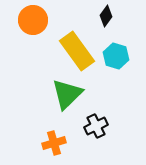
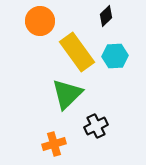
black diamond: rotated 10 degrees clockwise
orange circle: moved 7 px right, 1 px down
yellow rectangle: moved 1 px down
cyan hexagon: moved 1 px left; rotated 20 degrees counterclockwise
orange cross: moved 1 px down
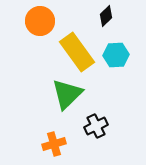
cyan hexagon: moved 1 px right, 1 px up
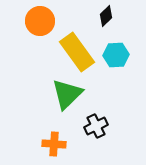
orange cross: rotated 20 degrees clockwise
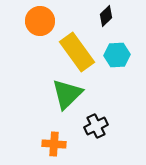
cyan hexagon: moved 1 px right
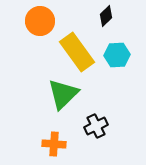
green triangle: moved 4 px left
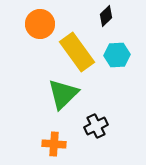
orange circle: moved 3 px down
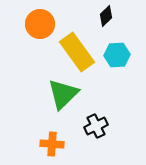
orange cross: moved 2 px left
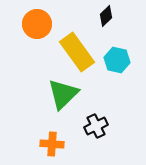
orange circle: moved 3 px left
cyan hexagon: moved 5 px down; rotated 15 degrees clockwise
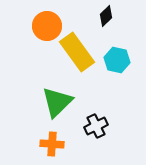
orange circle: moved 10 px right, 2 px down
green triangle: moved 6 px left, 8 px down
